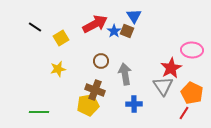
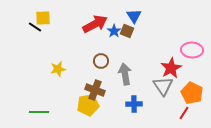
yellow square: moved 18 px left, 20 px up; rotated 28 degrees clockwise
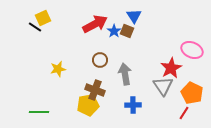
yellow square: rotated 21 degrees counterclockwise
pink ellipse: rotated 20 degrees clockwise
brown circle: moved 1 px left, 1 px up
blue cross: moved 1 px left, 1 px down
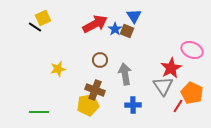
blue star: moved 1 px right, 2 px up
red line: moved 6 px left, 7 px up
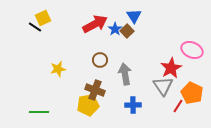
brown square: rotated 24 degrees clockwise
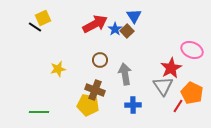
yellow pentagon: rotated 20 degrees clockwise
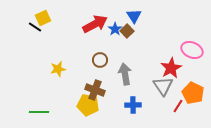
orange pentagon: moved 1 px right
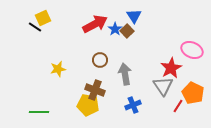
blue cross: rotated 21 degrees counterclockwise
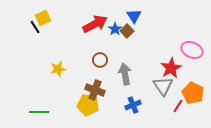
black line: rotated 24 degrees clockwise
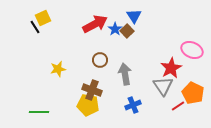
brown cross: moved 3 px left
red line: rotated 24 degrees clockwise
